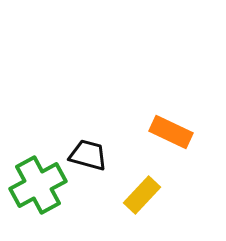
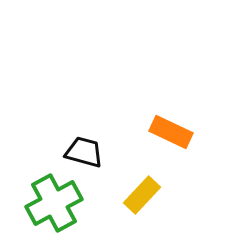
black trapezoid: moved 4 px left, 3 px up
green cross: moved 16 px right, 18 px down
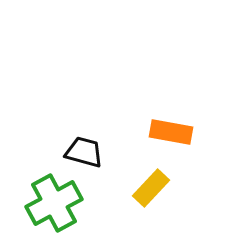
orange rectangle: rotated 15 degrees counterclockwise
yellow rectangle: moved 9 px right, 7 px up
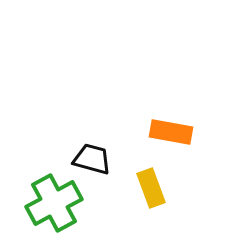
black trapezoid: moved 8 px right, 7 px down
yellow rectangle: rotated 63 degrees counterclockwise
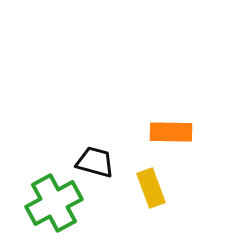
orange rectangle: rotated 9 degrees counterclockwise
black trapezoid: moved 3 px right, 3 px down
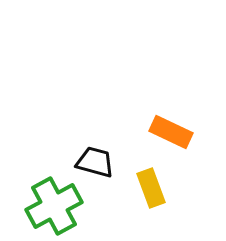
orange rectangle: rotated 24 degrees clockwise
green cross: moved 3 px down
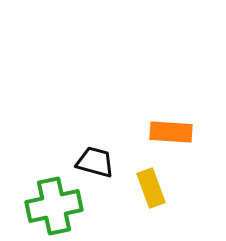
orange rectangle: rotated 21 degrees counterclockwise
green cross: rotated 16 degrees clockwise
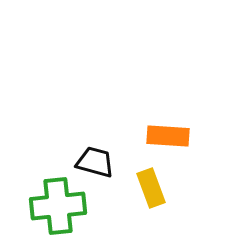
orange rectangle: moved 3 px left, 4 px down
green cross: moved 4 px right; rotated 6 degrees clockwise
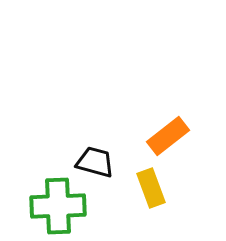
orange rectangle: rotated 42 degrees counterclockwise
green cross: rotated 4 degrees clockwise
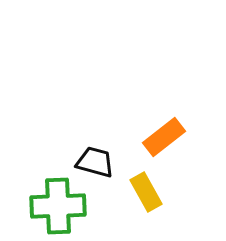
orange rectangle: moved 4 px left, 1 px down
yellow rectangle: moved 5 px left, 4 px down; rotated 9 degrees counterclockwise
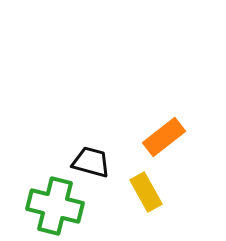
black trapezoid: moved 4 px left
green cross: moved 3 px left; rotated 16 degrees clockwise
